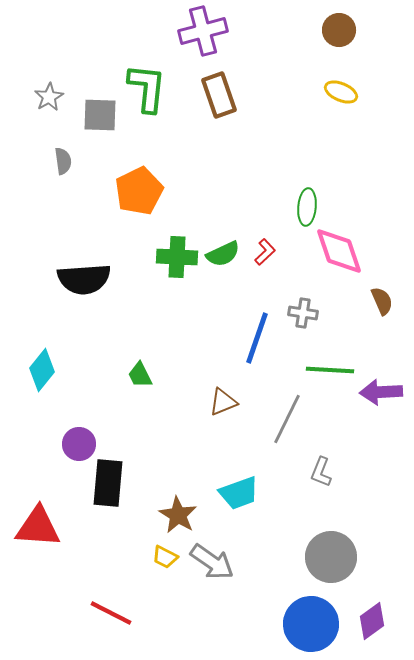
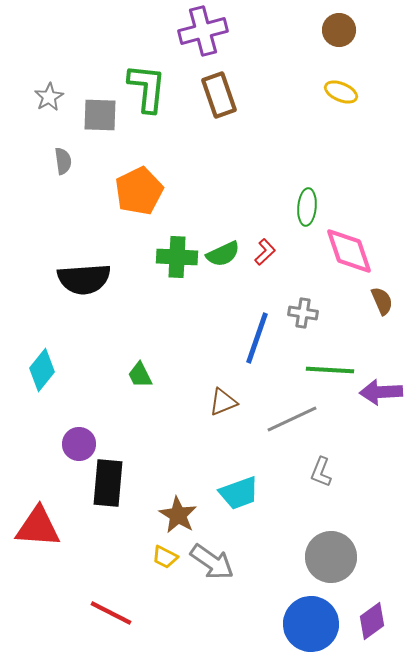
pink diamond: moved 10 px right
gray line: moved 5 px right; rotated 39 degrees clockwise
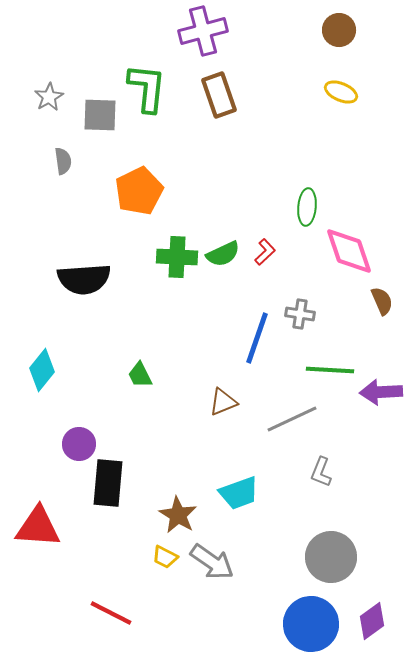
gray cross: moved 3 px left, 1 px down
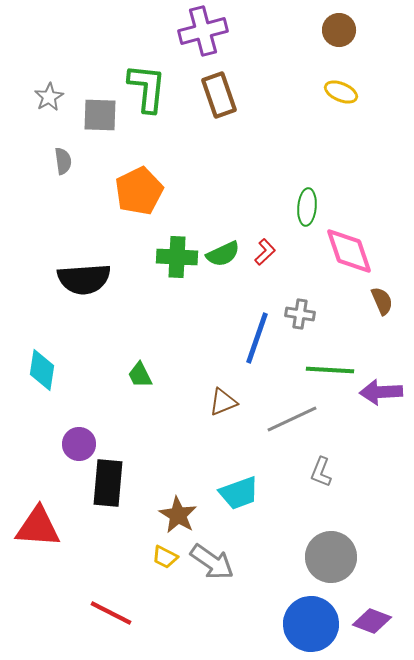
cyan diamond: rotated 30 degrees counterclockwise
purple diamond: rotated 57 degrees clockwise
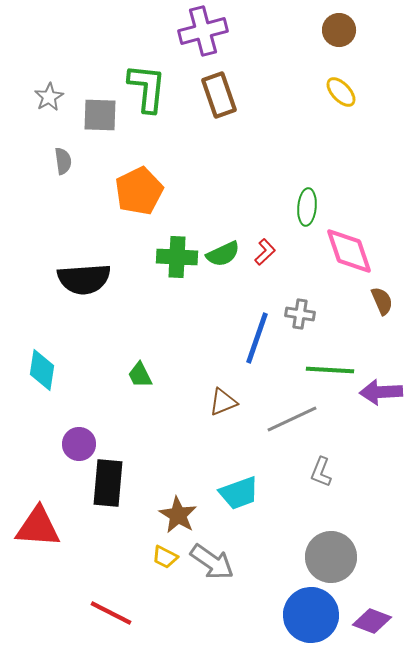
yellow ellipse: rotated 24 degrees clockwise
blue circle: moved 9 px up
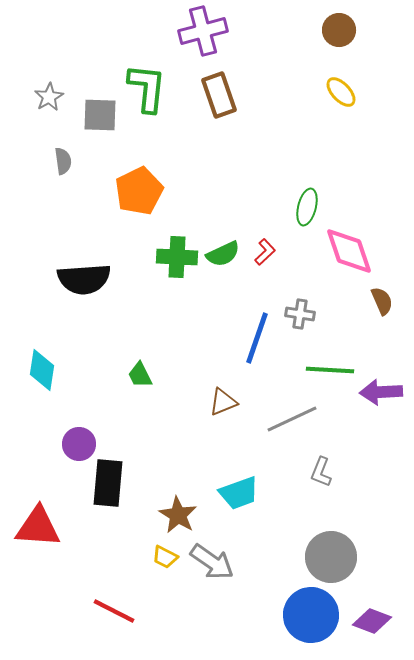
green ellipse: rotated 9 degrees clockwise
red line: moved 3 px right, 2 px up
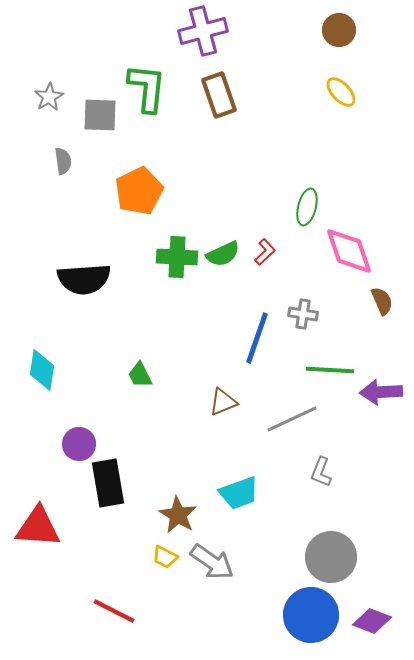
gray cross: moved 3 px right
black rectangle: rotated 15 degrees counterclockwise
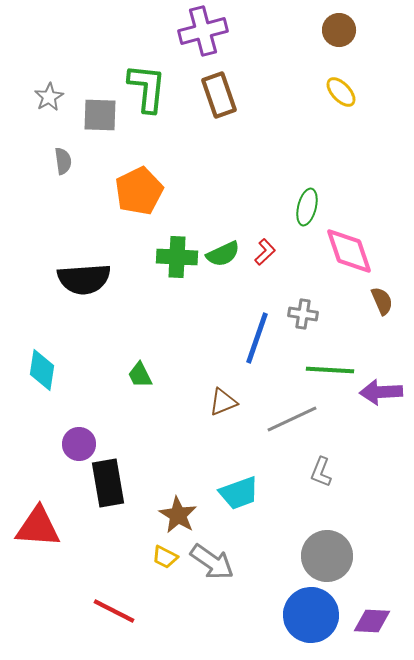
gray circle: moved 4 px left, 1 px up
purple diamond: rotated 18 degrees counterclockwise
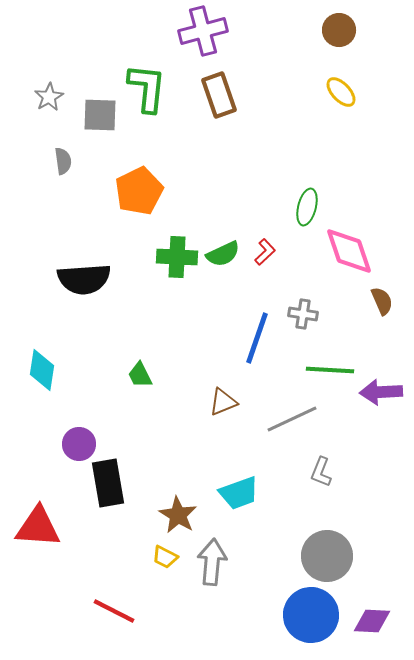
gray arrow: rotated 120 degrees counterclockwise
